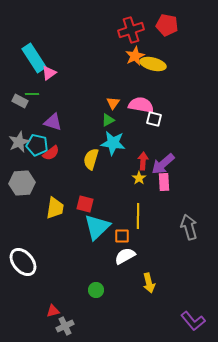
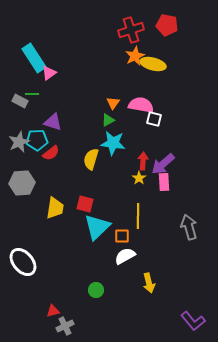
cyan pentagon: moved 5 px up; rotated 15 degrees counterclockwise
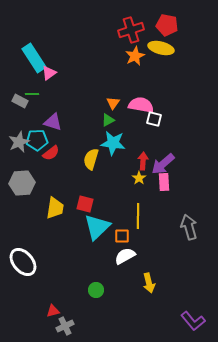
yellow ellipse: moved 8 px right, 16 px up
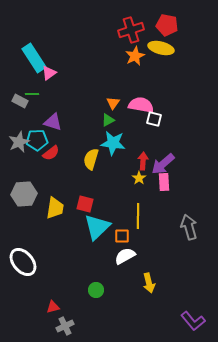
gray hexagon: moved 2 px right, 11 px down
red triangle: moved 4 px up
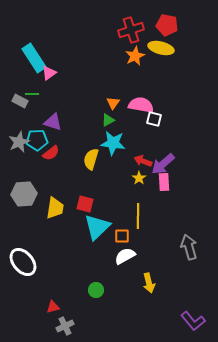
red arrow: rotated 72 degrees counterclockwise
gray arrow: moved 20 px down
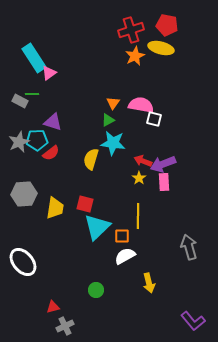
purple arrow: rotated 20 degrees clockwise
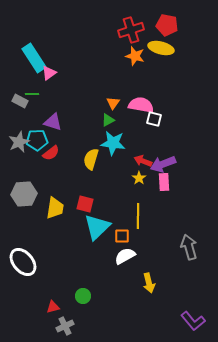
orange star: rotated 30 degrees counterclockwise
green circle: moved 13 px left, 6 px down
